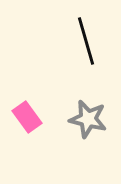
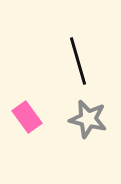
black line: moved 8 px left, 20 px down
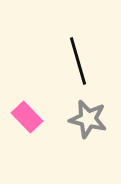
pink rectangle: rotated 8 degrees counterclockwise
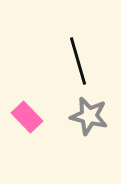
gray star: moved 1 px right, 3 px up
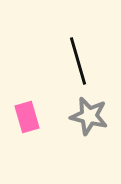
pink rectangle: rotated 28 degrees clockwise
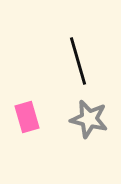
gray star: moved 3 px down
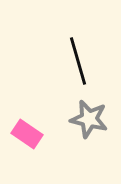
pink rectangle: moved 17 px down; rotated 40 degrees counterclockwise
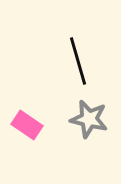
pink rectangle: moved 9 px up
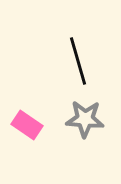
gray star: moved 4 px left; rotated 9 degrees counterclockwise
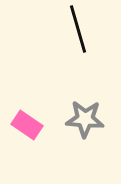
black line: moved 32 px up
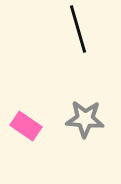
pink rectangle: moved 1 px left, 1 px down
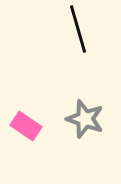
gray star: rotated 15 degrees clockwise
